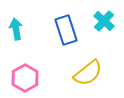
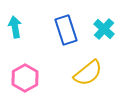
cyan cross: moved 8 px down
cyan arrow: moved 1 px left, 2 px up
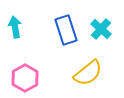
cyan cross: moved 3 px left
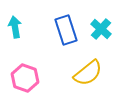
pink hexagon: rotated 12 degrees counterclockwise
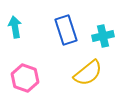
cyan cross: moved 2 px right, 7 px down; rotated 35 degrees clockwise
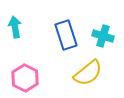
blue rectangle: moved 5 px down
cyan cross: rotated 30 degrees clockwise
pink hexagon: rotated 8 degrees clockwise
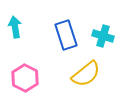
yellow semicircle: moved 2 px left, 1 px down
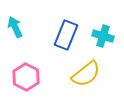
cyan arrow: rotated 15 degrees counterclockwise
blue rectangle: rotated 40 degrees clockwise
pink hexagon: moved 1 px right, 1 px up
